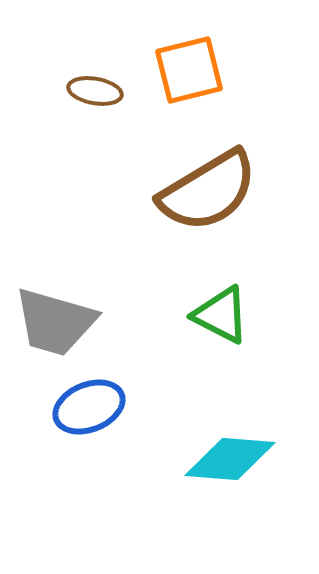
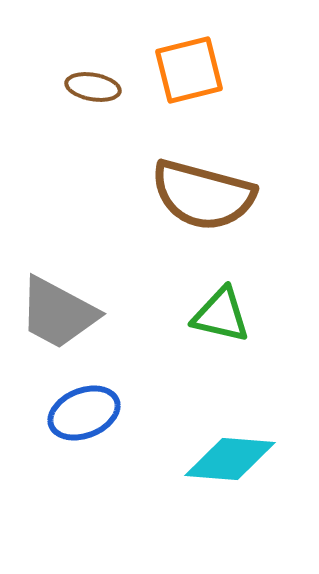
brown ellipse: moved 2 px left, 4 px up
brown semicircle: moved 5 px left, 4 px down; rotated 46 degrees clockwise
green triangle: rotated 14 degrees counterclockwise
gray trapezoid: moved 3 px right, 9 px up; rotated 12 degrees clockwise
blue ellipse: moved 5 px left, 6 px down
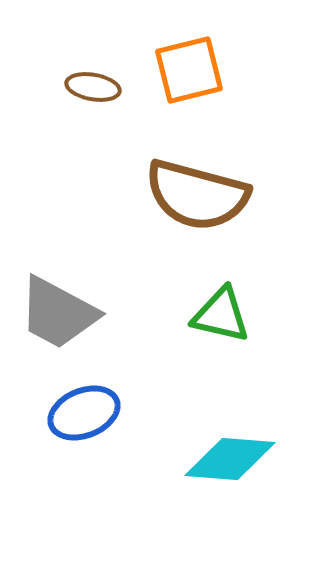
brown semicircle: moved 6 px left
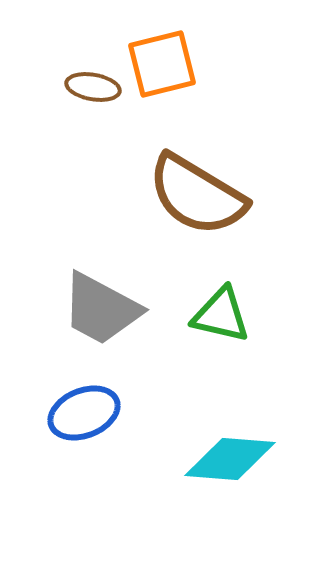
orange square: moved 27 px left, 6 px up
brown semicircle: rotated 16 degrees clockwise
gray trapezoid: moved 43 px right, 4 px up
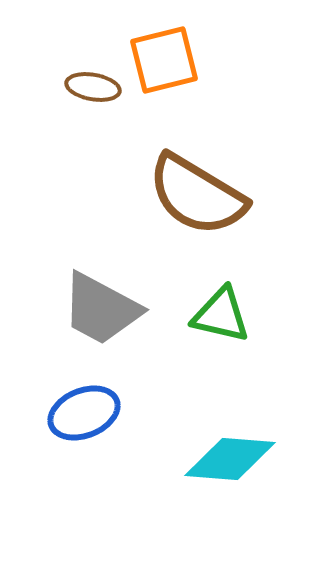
orange square: moved 2 px right, 4 px up
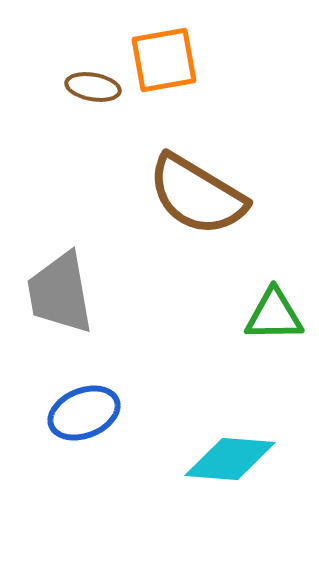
orange square: rotated 4 degrees clockwise
gray trapezoid: moved 41 px left, 16 px up; rotated 52 degrees clockwise
green triangle: moved 53 px right; rotated 14 degrees counterclockwise
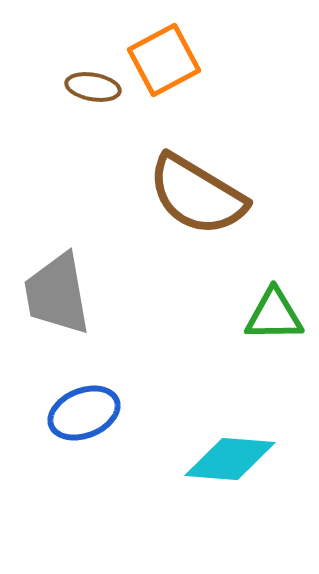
orange square: rotated 18 degrees counterclockwise
gray trapezoid: moved 3 px left, 1 px down
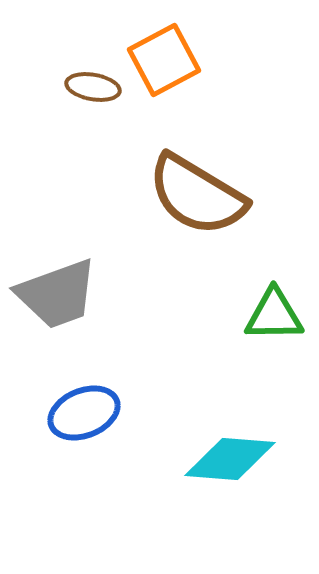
gray trapezoid: rotated 100 degrees counterclockwise
